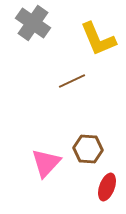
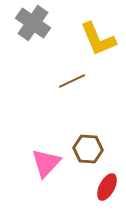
red ellipse: rotated 8 degrees clockwise
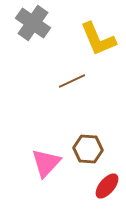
red ellipse: moved 1 px up; rotated 12 degrees clockwise
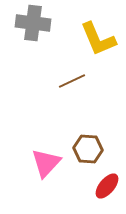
gray cross: rotated 28 degrees counterclockwise
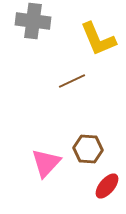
gray cross: moved 2 px up
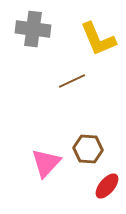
gray cross: moved 8 px down
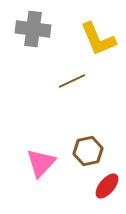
brown hexagon: moved 2 px down; rotated 16 degrees counterclockwise
pink triangle: moved 5 px left
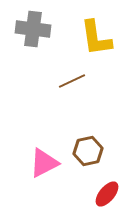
yellow L-shape: moved 2 px left, 1 px up; rotated 15 degrees clockwise
pink triangle: moved 3 px right; rotated 20 degrees clockwise
red ellipse: moved 8 px down
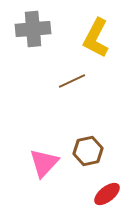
gray cross: rotated 12 degrees counterclockwise
yellow L-shape: rotated 36 degrees clockwise
pink triangle: rotated 20 degrees counterclockwise
red ellipse: rotated 12 degrees clockwise
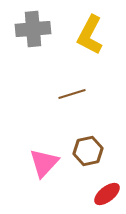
yellow L-shape: moved 6 px left, 3 px up
brown line: moved 13 px down; rotated 8 degrees clockwise
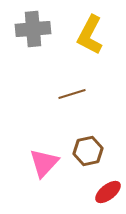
red ellipse: moved 1 px right, 2 px up
